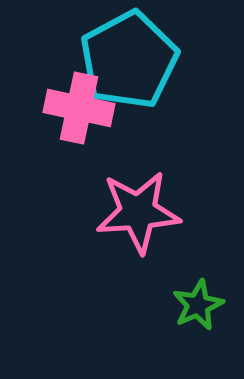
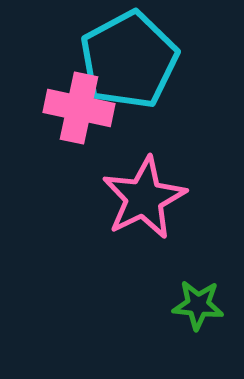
pink star: moved 6 px right, 14 px up; rotated 22 degrees counterclockwise
green star: rotated 30 degrees clockwise
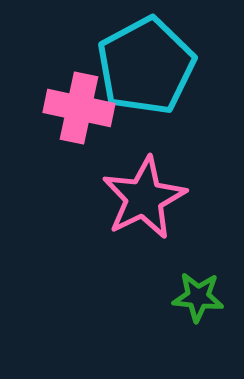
cyan pentagon: moved 17 px right, 6 px down
green star: moved 8 px up
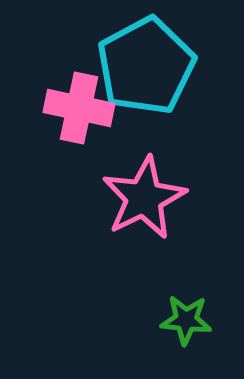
green star: moved 12 px left, 23 px down
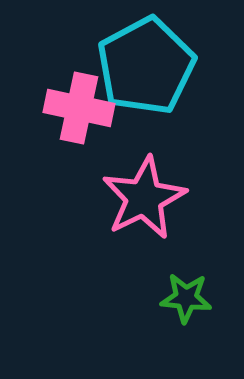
green star: moved 22 px up
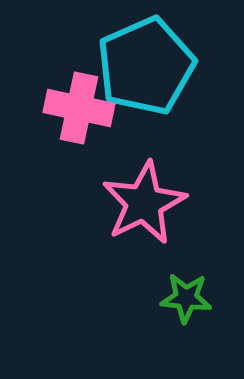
cyan pentagon: rotated 4 degrees clockwise
pink star: moved 5 px down
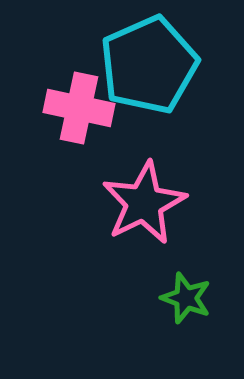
cyan pentagon: moved 3 px right, 1 px up
green star: rotated 15 degrees clockwise
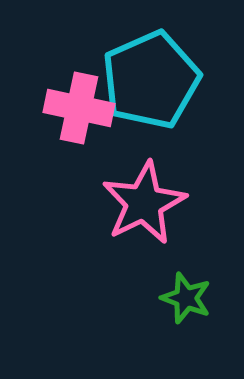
cyan pentagon: moved 2 px right, 15 px down
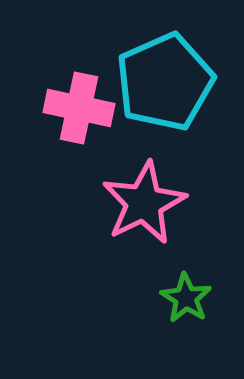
cyan pentagon: moved 14 px right, 2 px down
green star: rotated 12 degrees clockwise
